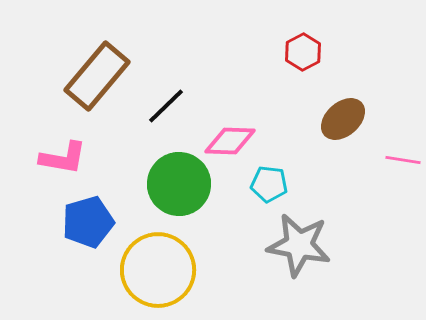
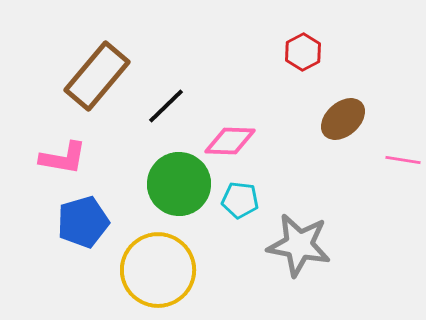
cyan pentagon: moved 29 px left, 16 px down
blue pentagon: moved 5 px left
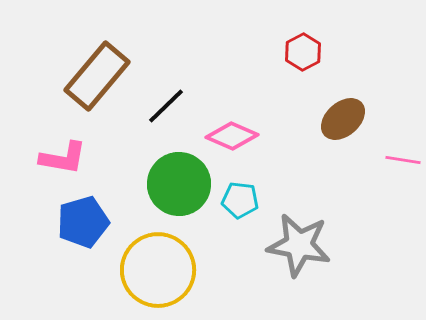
pink diamond: moved 2 px right, 5 px up; rotated 21 degrees clockwise
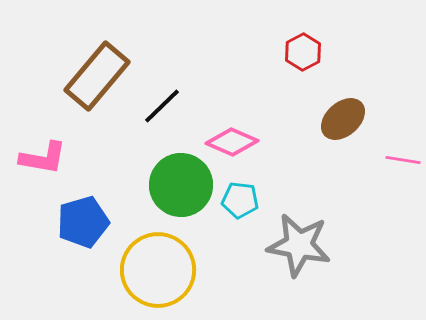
black line: moved 4 px left
pink diamond: moved 6 px down
pink L-shape: moved 20 px left
green circle: moved 2 px right, 1 px down
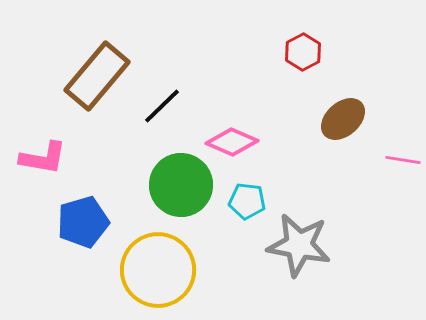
cyan pentagon: moved 7 px right, 1 px down
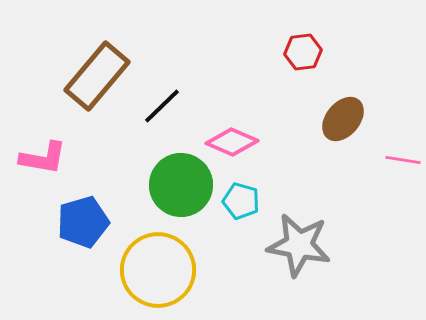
red hexagon: rotated 21 degrees clockwise
brown ellipse: rotated 9 degrees counterclockwise
cyan pentagon: moved 6 px left; rotated 9 degrees clockwise
